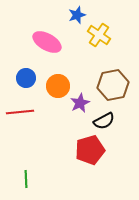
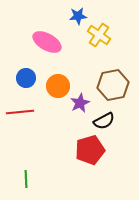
blue star: moved 1 px right, 1 px down; rotated 12 degrees clockwise
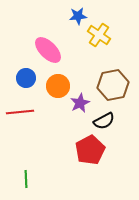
pink ellipse: moved 1 px right, 8 px down; rotated 16 degrees clockwise
red pentagon: rotated 12 degrees counterclockwise
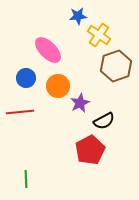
brown hexagon: moved 3 px right, 19 px up; rotated 8 degrees counterclockwise
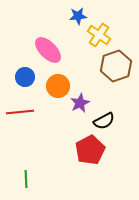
blue circle: moved 1 px left, 1 px up
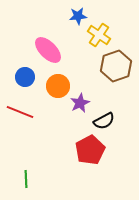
red line: rotated 28 degrees clockwise
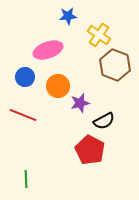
blue star: moved 10 px left
pink ellipse: rotated 64 degrees counterclockwise
brown hexagon: moved 1 px left, 1 px up; rotated 20 degrees counterclockwise
purple star: rotated 12 degrees clockwise
red line: moved 3 px right, 3 px down
red pentagon: rotated 16 degrees counterclockwise
